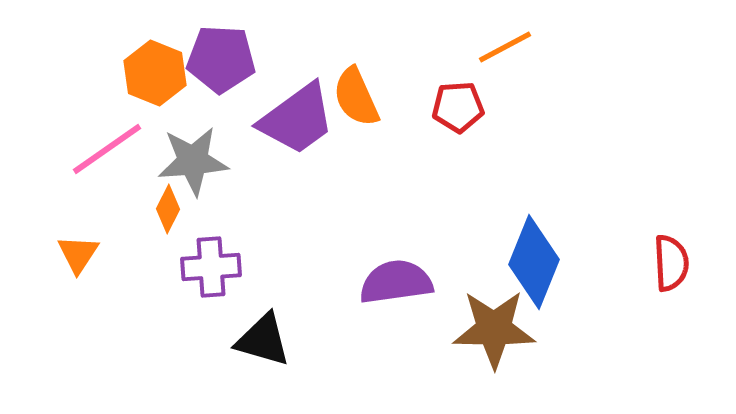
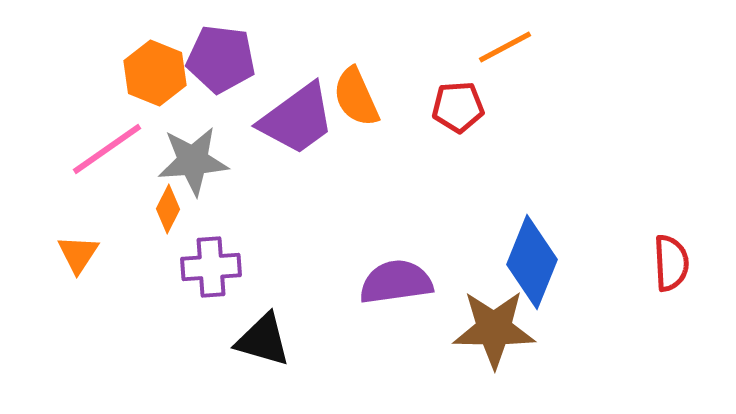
purple pentagon: rotated 4 degrees clockwise
blue diamond: moved 2 px left
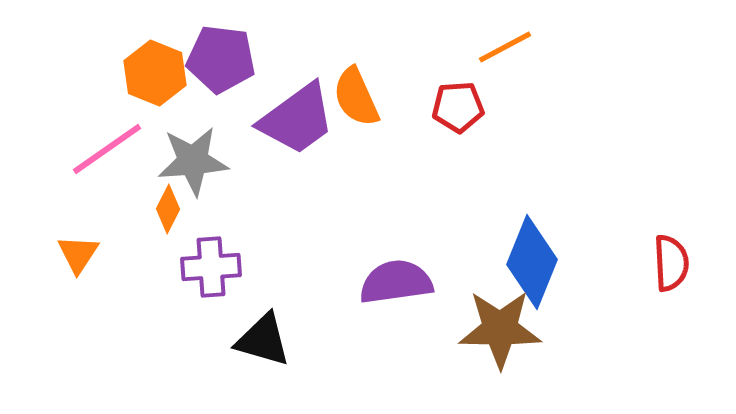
brown star: moved 6 px right
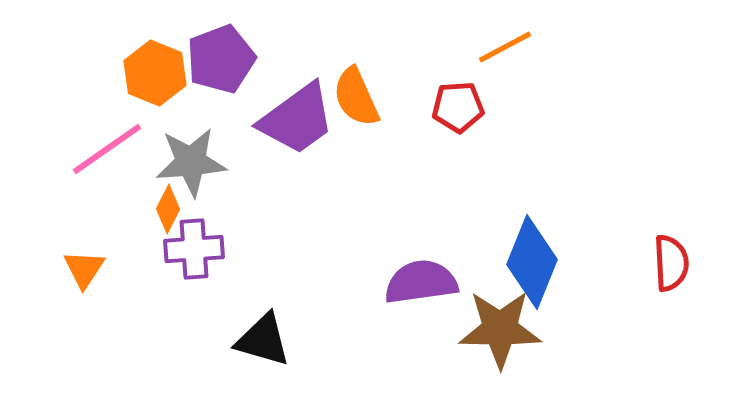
purple pentagon: rotated 28 degrees counterclockwise
gray star: moved 2 px left, 1 px down
orange triangle: moved 6 px right, 15 px down
purple cross: moved 17 px left, 18 px up
purple semicircle: moved 25 px right
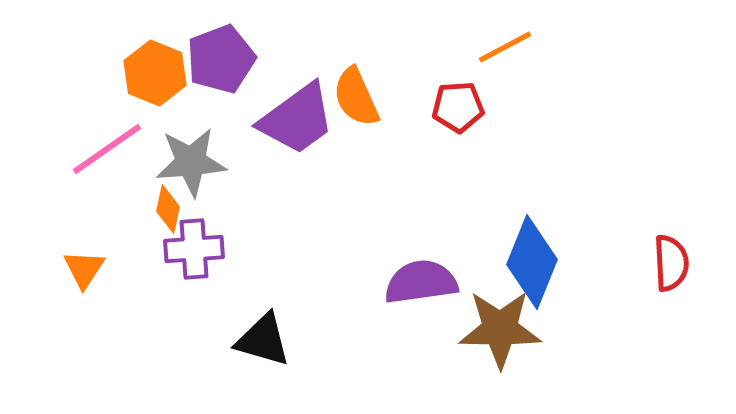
orange diamond: rotated 15 degrees counterclockwise
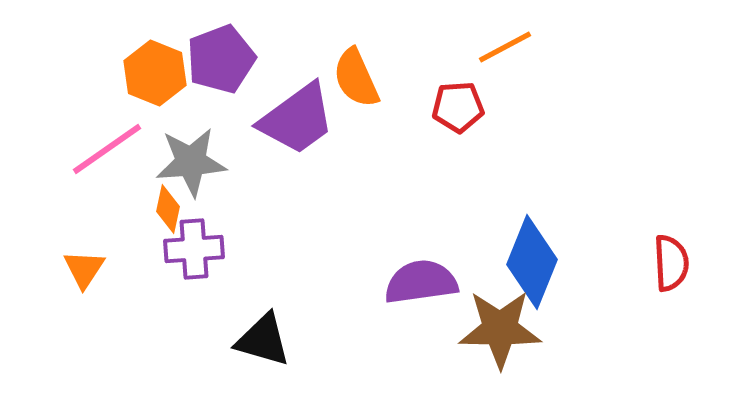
orange semicircle: moved 19 px up
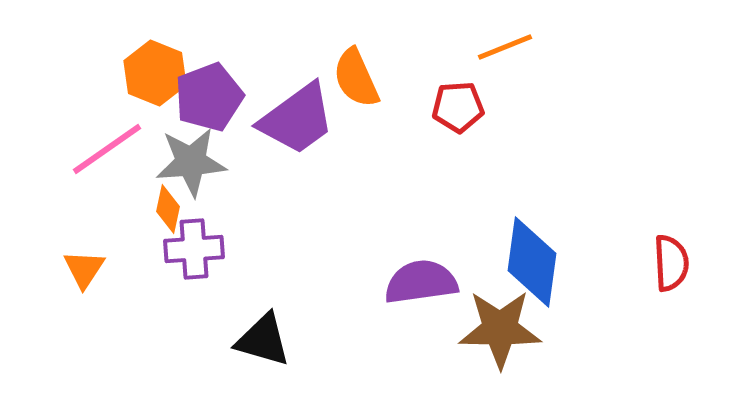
orange line: rotated 6 degrees clockwise
purple pentagon: moved 12 px left, 38 px down
blue diamond: rotated 14 degrees counterclockwise
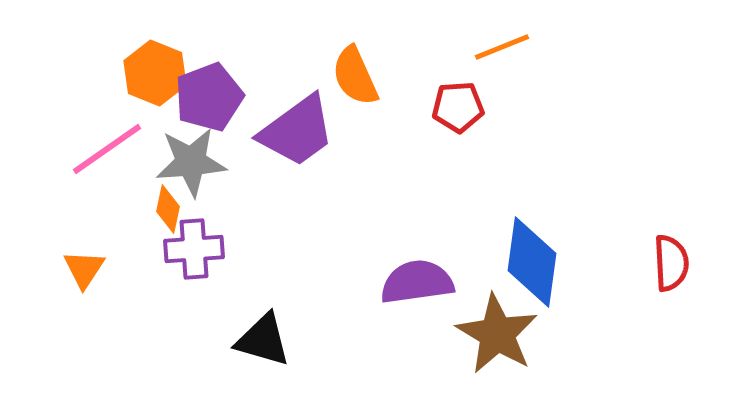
orange line: moved 3 px left
orange semicircle: moved 1 px left, 2 px up
purple trapezoid: moved 12 px down
purple semicircle: moved 4 px left
brown star: moved 3 px left, 5 px down; rotated 30 degrees clockwise
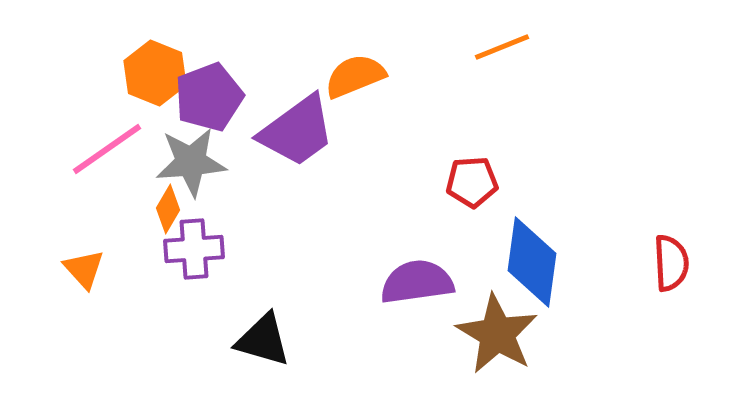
orange semicircle: rotated 92 degrees clockwise
red pentagon: moved 14 px right, 75 px down
orange diamond: rotated 18 degrees clockwise
orange triangle: rotated 15 degrees counterclockwise
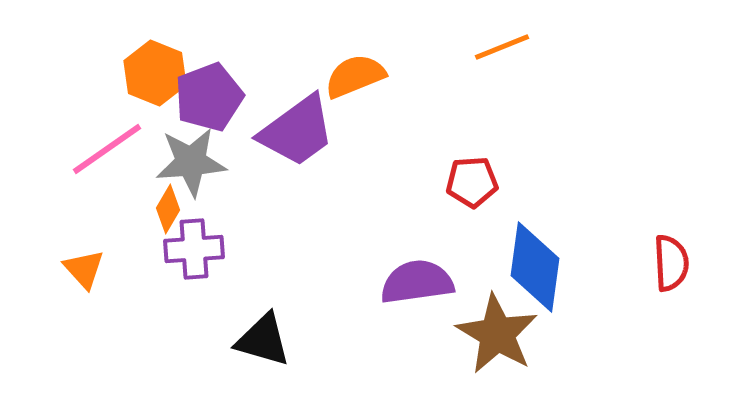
blue diamond: moved 3 px right, 5 px down
